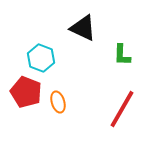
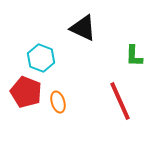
green L-shape: moved 12 px right, 1 px down
red line: moved 2 px left, 8 px up; rotated 54 degrees counterclockwise
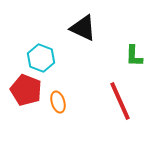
red pentagon: moved 2 px up
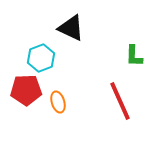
black triangle: moved 12 px left
cyan hexagon: rotated 20 degrees clockwise
red pentagon: rotated 24 degrees counterclockwise
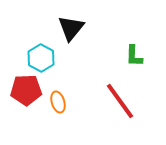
black triangle: rotated 44 degrees clockwise
cyan hexagon: rotated 12 degrees counterclockwise
red line: rotated 12 degrees counterclockwise
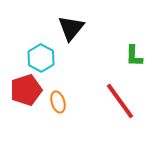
red pentagon: rotated 16 degrees counterclockwise
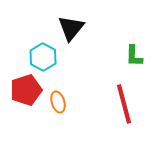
cyan hexagon: moved 2 px right, 1 px up
red line: moved 4 px right, 3 px down; rotated 21 degrees clockwise
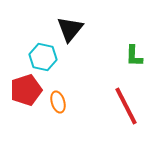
black triangle: moved 1 px left, 1 px down
cyan hexagon: rotated 16 degrees counterclockwise
red line: moved 2 px right, 2 px down; rotated 12 degrees counterclockwise
